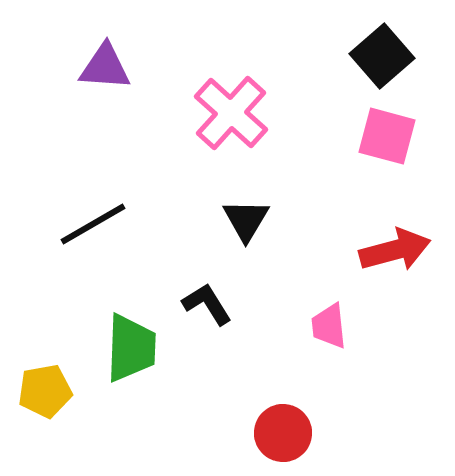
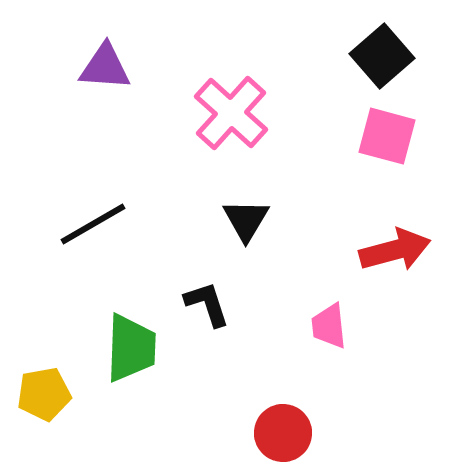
black L-shape: rotated 14 degrees clockwise
yellow pentagon: moved 1 px left, 3 px down
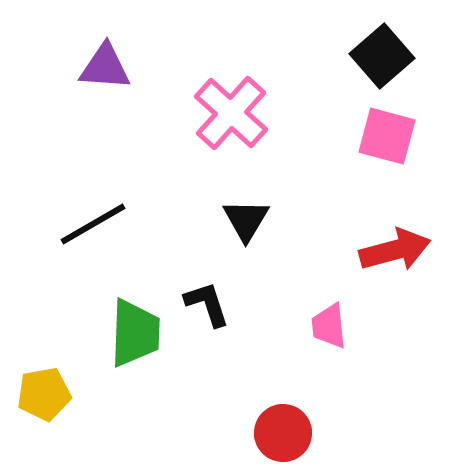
green trapezoid: moved 4 px right, 15 px up
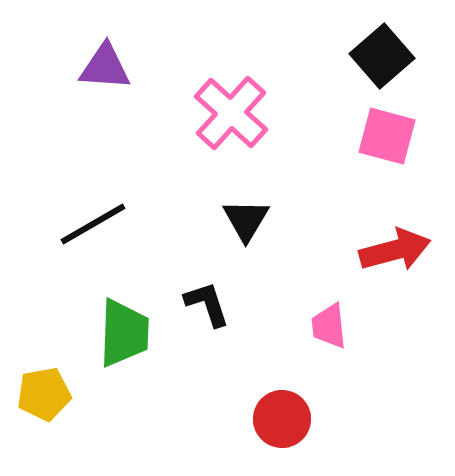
green trapezoid: moved 11 px left
red circle: moved 1 px left, 14 px up
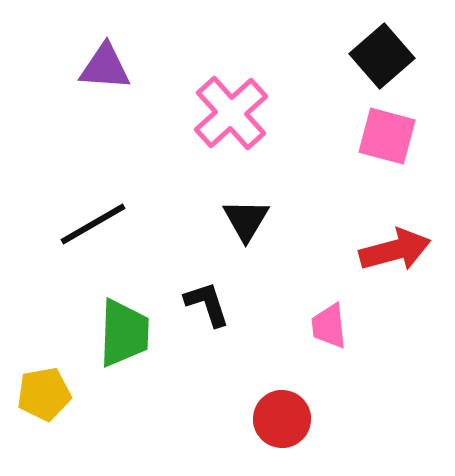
pink cross: rotated 6 degrees clockwise
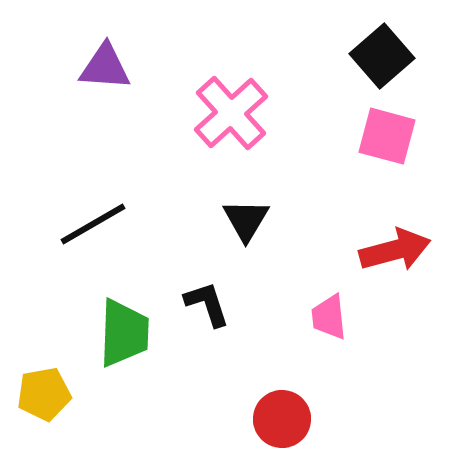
pink trapezoid: moved 9 px up
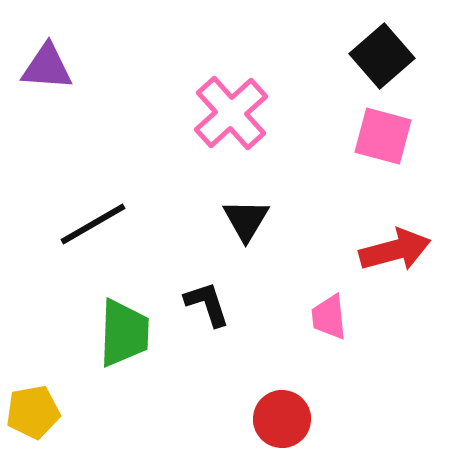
purple triangle: moved 58 px left
pink square: moved 4 px left
yellow pentagon: moved 11 px left, 18 px down
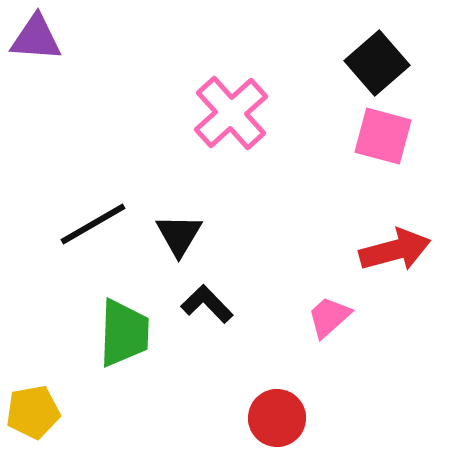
black square: moved 5 px left, 7 px down
purple triangle: moved 11 px left, 29 px up
black triangle: moved 67 px left, 15 px down
black L-shape: rotated 26 degrees counterclockwise
pink trapezoid: rotated 54 degrees clockwise
red circle: moved 5 px left, 1 px up
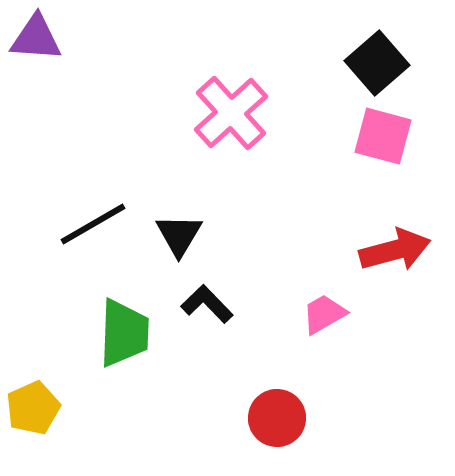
pink trapezoid: moved 5 px left, 3 px up; rotated 12 degrees clockwise
yellow pentagon: moved 4 px up; rotated 14 degrees counterclockwise
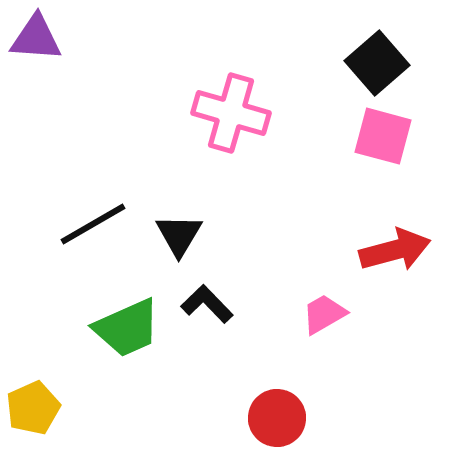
pink cross: rotated 32 degrees counterclockwise
green trapezoid: moved 3 px right, 5 px up; rotated 64 degrees clockwise
